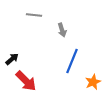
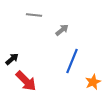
gray arrow: rotated 112 degrees counterclockwise
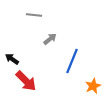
gray arrow: moved 12 px left, 9 px down
black arrow: rotated 104 degrees counterclockwise
orange star: moved 4 px down
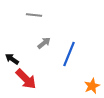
gray arrow: moved 6 px left, 4 px down
blue line: moved 3 px left, 7 px up
red arrow: moved 2 px up
orange star: moved 1 px left
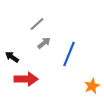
gray line: moved 3 px right, 9 px down; rotated 49 degrees counterclockwise
black arrow: moved 2 px up
red arrow: rotated 45 degrees counterclockwise
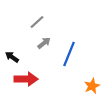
gray line: moved 2 px up
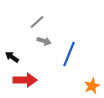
gray arrow: moved 2 px up; rotated 56 degrees clockwise
red arrow: moved 1 px left, 1 px down
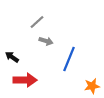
gray arrow: moved 2 px right
blue line: moved 5 px down
orange star: rotated 14 degrees clockwise
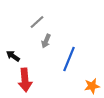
gray arrow: rotated 96 degrees clockwise
black arrow: moved 1 px right, 1 px up
red arrow: rotated 85 degrees clockwise
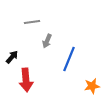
gray line: moved 5 px left; rotated 35 degrees clockwise
gray arrow: moved 1 px right
black arrow: moved 1 px left, 1 px down; rotated 96 degrees clockwise
red arrow: moved 1 px right
